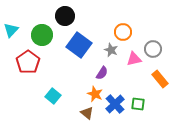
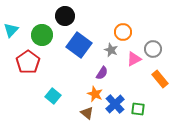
pink triangle: rotated 14 degrees counterclockwise
green square: moved 5 px down
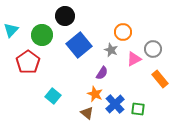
blue square: rotated 15 degrees clockwise
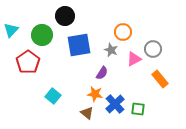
blue square: rotated 30 degrees clockwise
orange star: rotated 14 degrees counterclockwise
